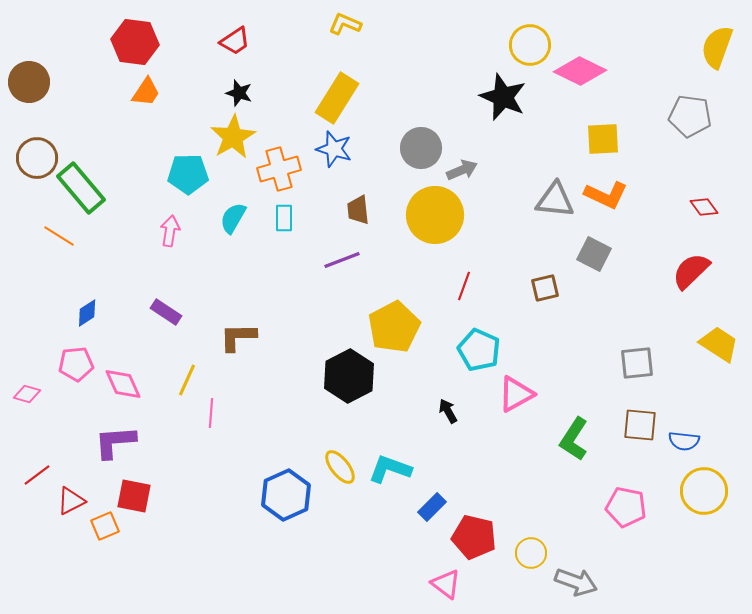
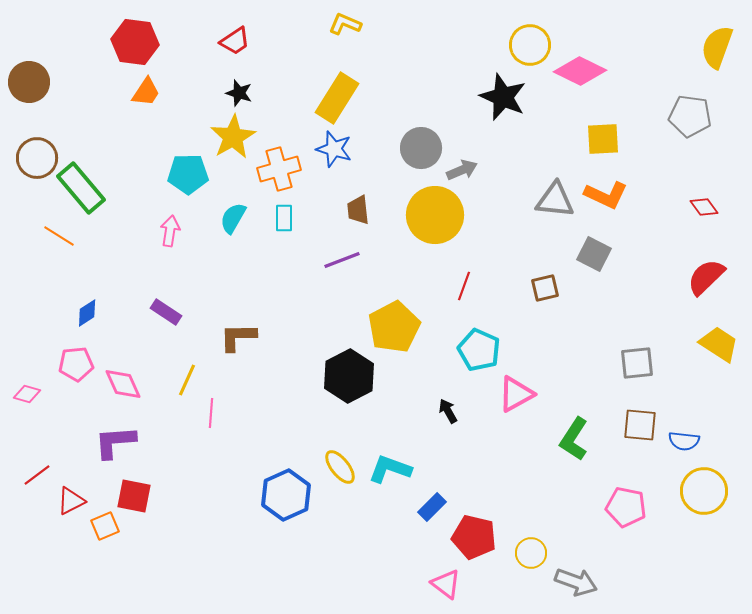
red semicircle at (691, 271): moved 15 px right, 6 px down
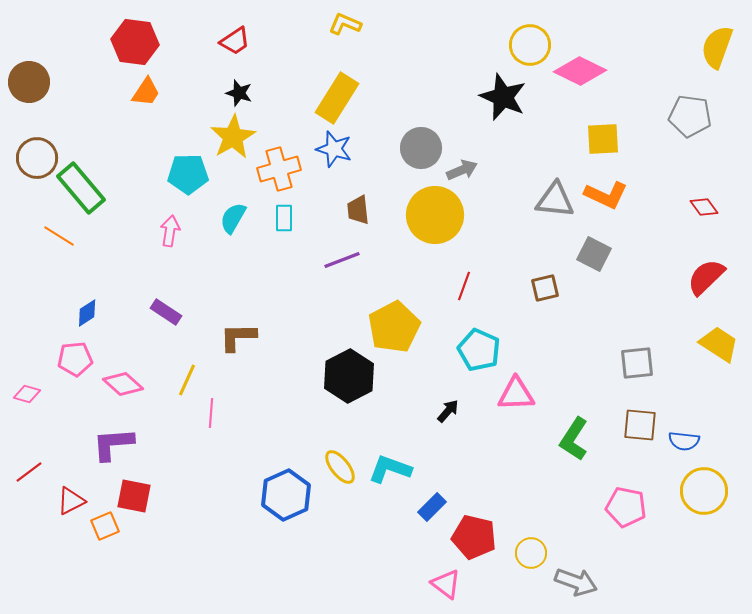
pink pentagon at (76, 364): moved 1 px left, 5 px up
pink diamond at (123, 384): rotated 24 degrees counterclockwise
pink triangle at (516, 394): rotated 27 degrees clockwise
black arrow at (448, 411): rotated 70 degrees clockwise
purple L-shape at (115, 442): moved 2 px left, 2 px down
red line at (37, 475): moved 8 px left, 3 px up
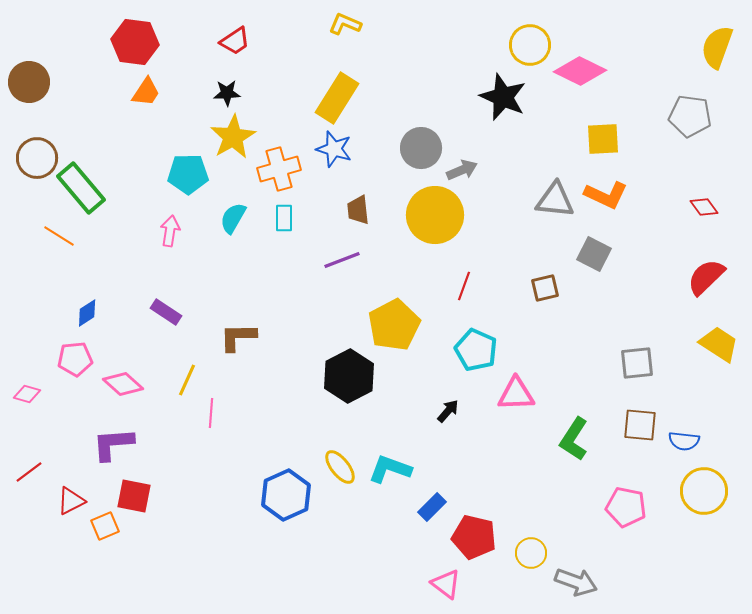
black star at (239, 93): moved 12 px left; rotated 20 degrees counterclockwise
yellow pentagon at (394, 327): moved 2 px up
cyan pentagon at (479, 350): moved 3 px left
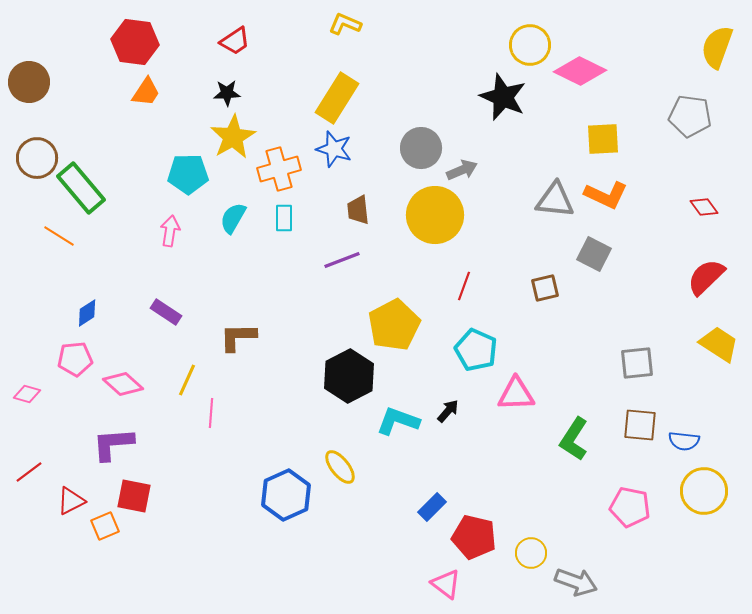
cyan L-shape at (390, 469): moved 8 px right, 48 px up
pink pentagon at (626, 507): moved 4 px right
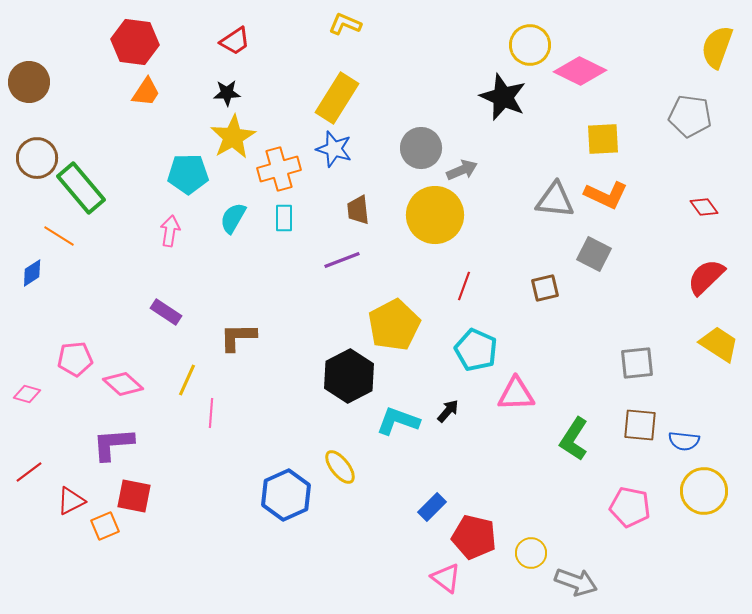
blue diamond at (87, 313): moved 55 px left, 40 px up
pink triangle at (446, 584): moved 6 px up
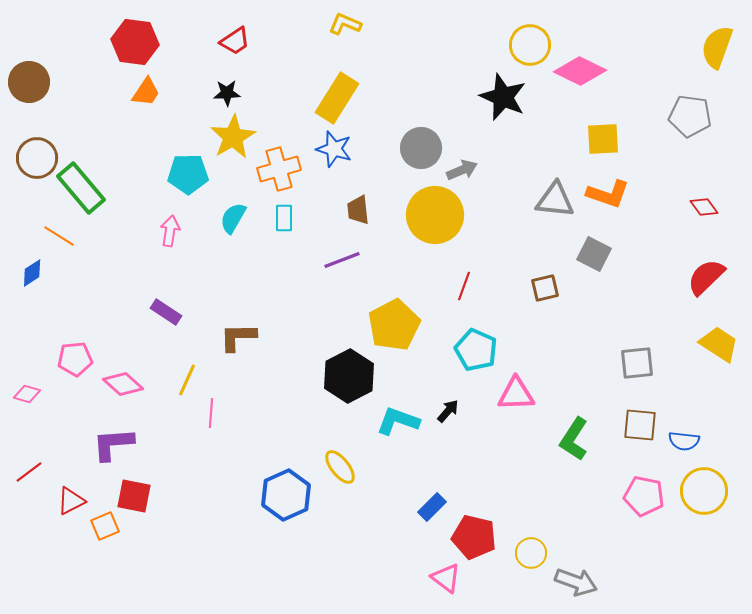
orange L-shape at (606, 195): moved 2 px right, 1 px up; rotated 6 degrees counterclockwise
pink pentagon at (630, 507): moved 14 px right, 11 px up
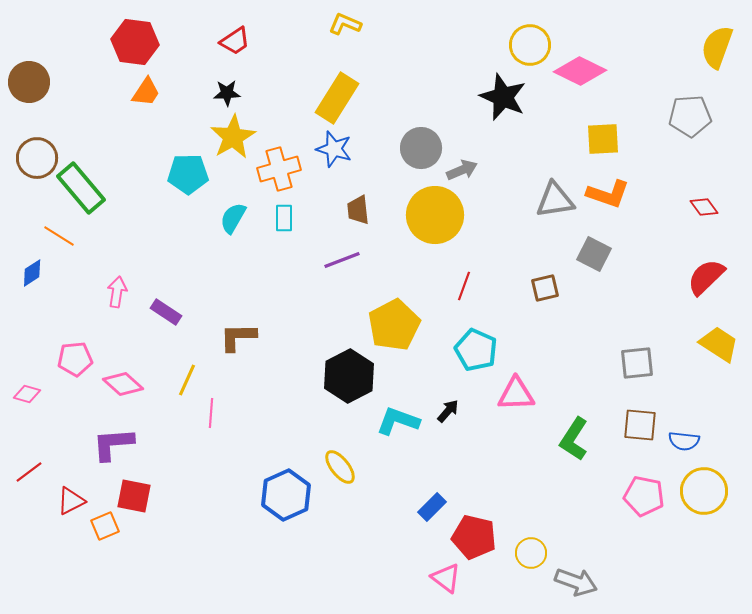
gray pentagon at (690, 116): rotated 12 degrees counterclockwise
gray triangle at (555, 200): rotated 15 degrees counterclockwise
pink arrow at (170, 231): moved 53 px left, 61 px down
